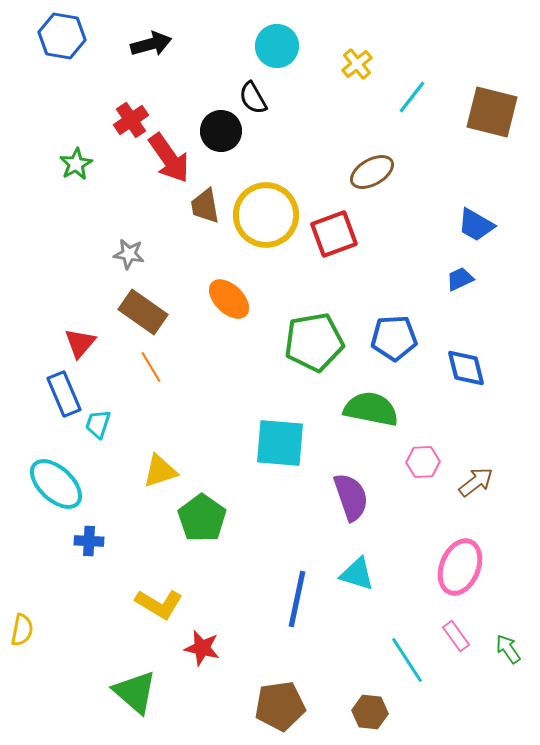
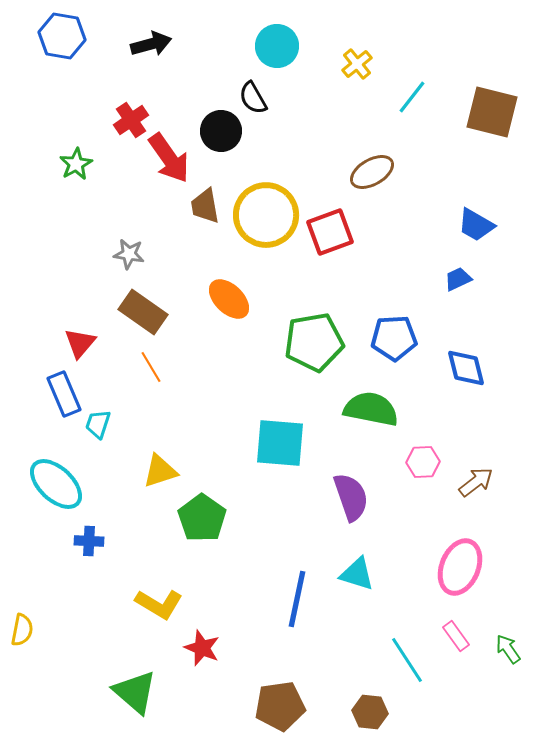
red square at (334, 234): moved 4 px left, 2 px up
blue trapezoid at (460, 279): moved 2 px left
red star at (202, 648): rotated 9 degrees clockwise
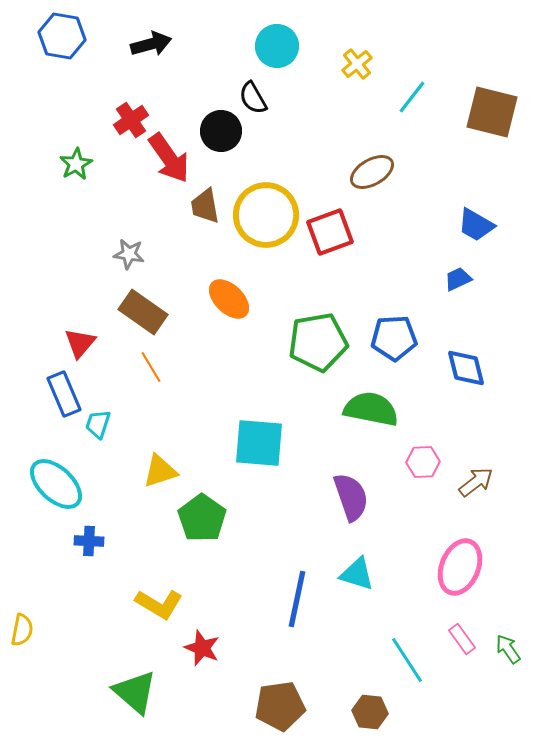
green pentagon at (314, 342): moved 4 px right
cyan square at (280, 443): moved 21 px left
pink rectangle at (456, 636): moved 6 px right, 3 px down
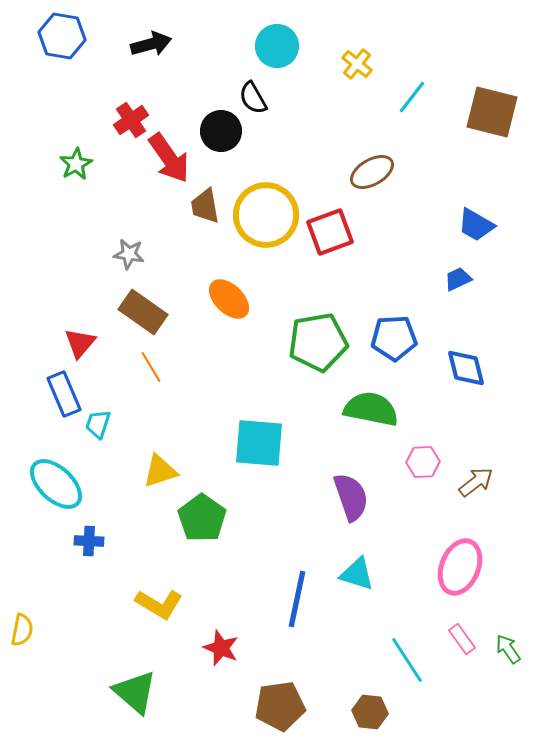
yellow cross at (357, 64): rotated 12 degrees counterclockwise
red star at (202, 648): moved 19 px right
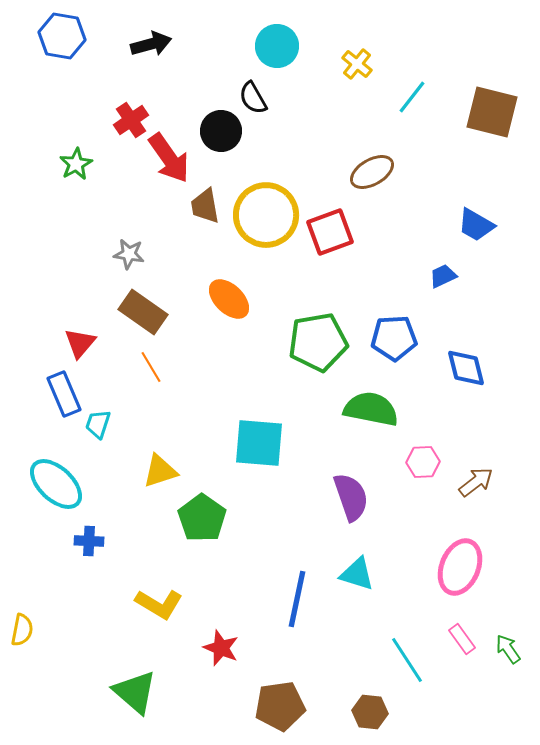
blue trapezoid at (458, 279): moved 15 px left, 3 px up
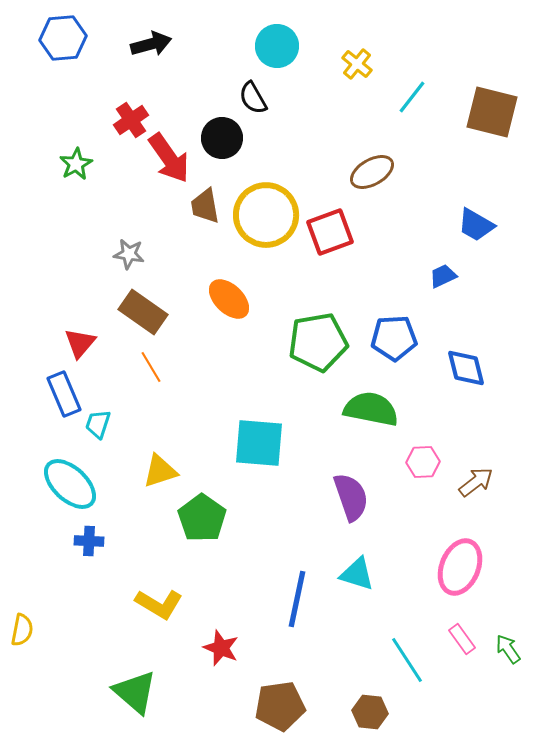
blue hexagon at (62, 36): moved 1 px right, 2 px down; rotated 15 degrees counterclockwise
black circle at (221, 131): moved 1 px right, 7 px down
cyan ellipse at (56, 484): moved 14 px right
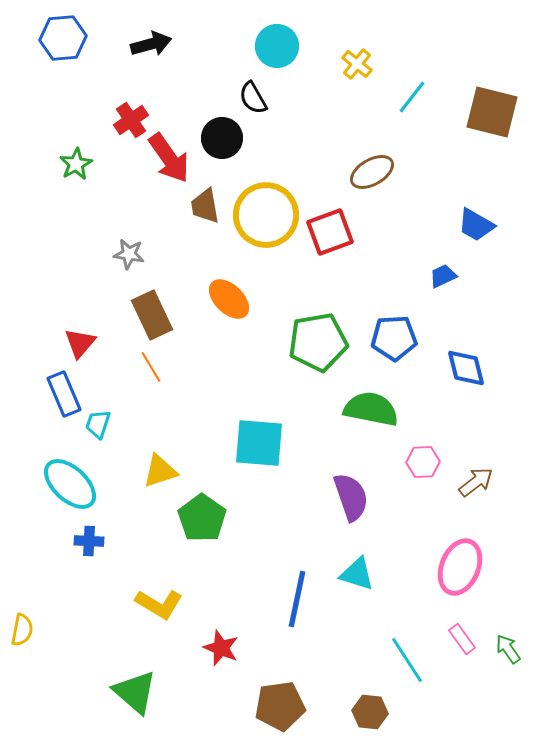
brown rectangle at (143, 312): moved 9 px right, 3 px down; rotated 30 degrees clockwise
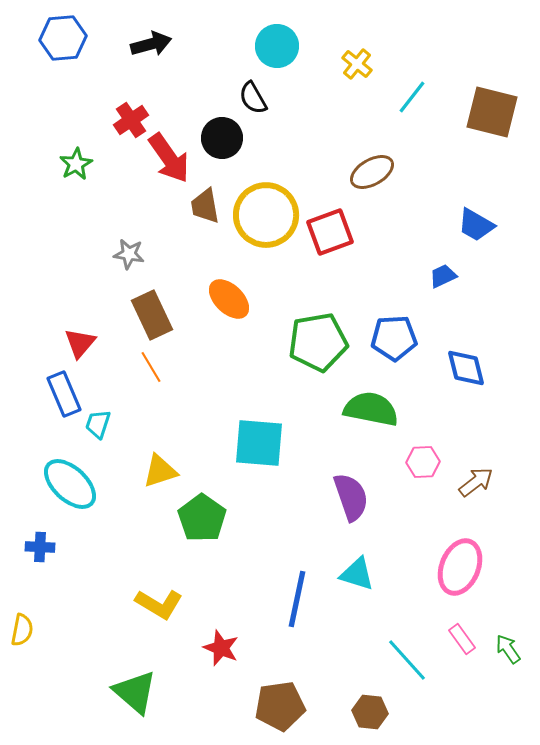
blue cross at (89, 541): moved 49 px left, 6 px down
cyan line at (407, 660): rotated 9 degrees counterclockwise
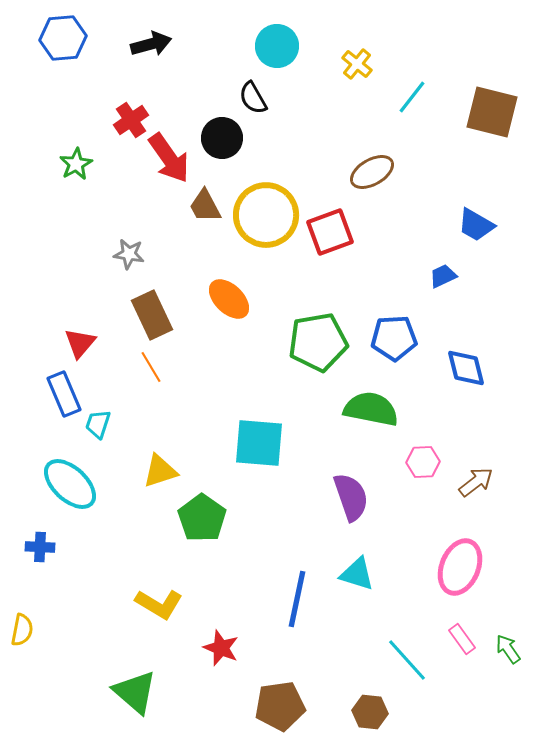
brown trapezoid at (205, 206): rotated 18 degrees counterclockwise
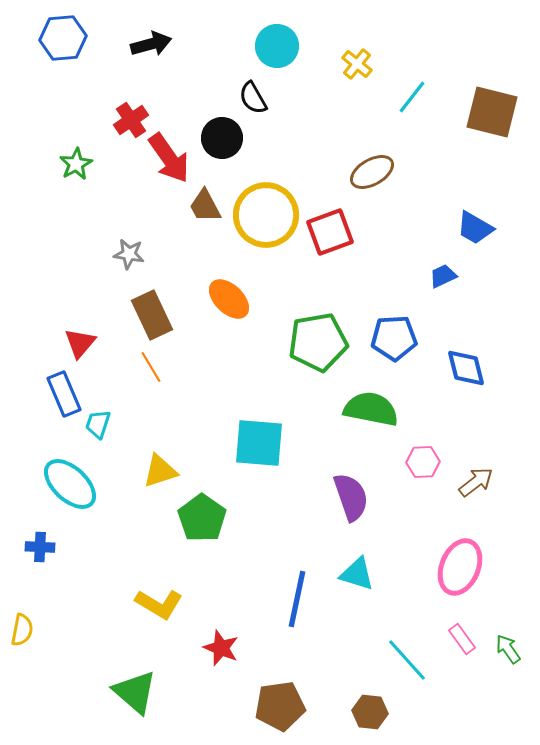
blue trapezoid at (476, 225): moved 1 px left, 3 px down
